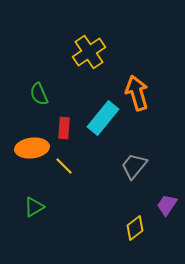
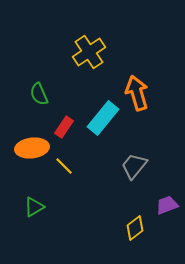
red rectangle: moved 1 px up; rotated 30 degrees clockwise
purple trapezoid: rotated 35 degrees clockwise
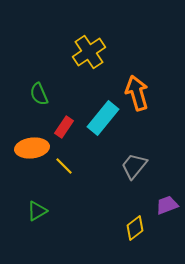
green triangle: moved 3 px right, 4 px down
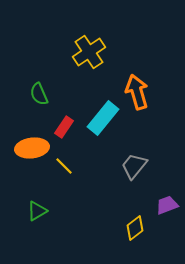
orange arrow: moved 1 px up
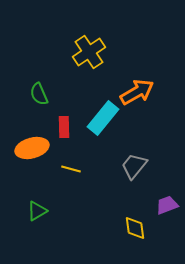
orange arrow: rotated 76 degrees clockwise
red rectangle: rotated 35 degrees counterclockwise
orange ellipse: rotated 8 degrees counterclockwise
yellow line: moved 7 px right, 3 px down; rotated 30 degrees counterclockwise
yellow diamond: rotated 60 degrees counterclockwise
